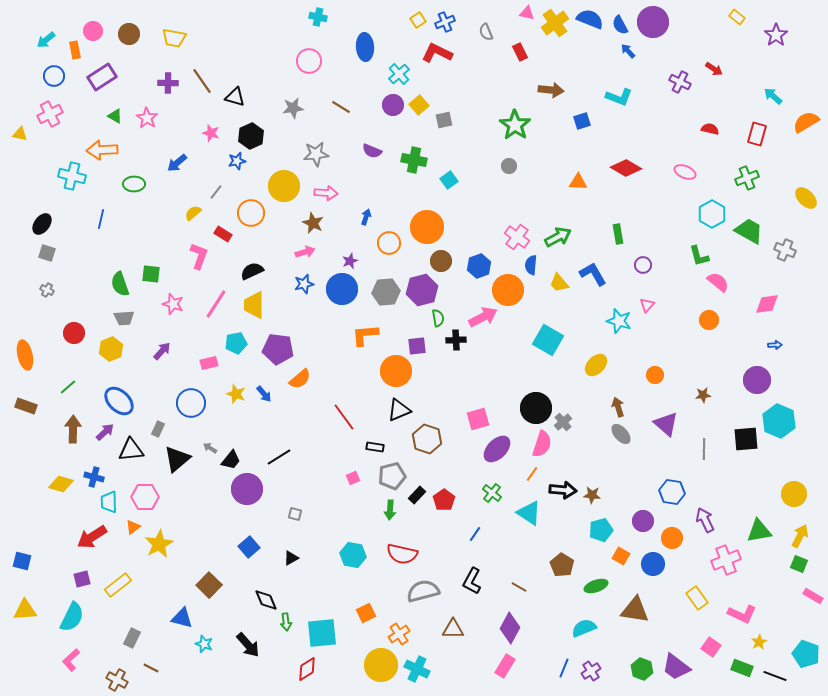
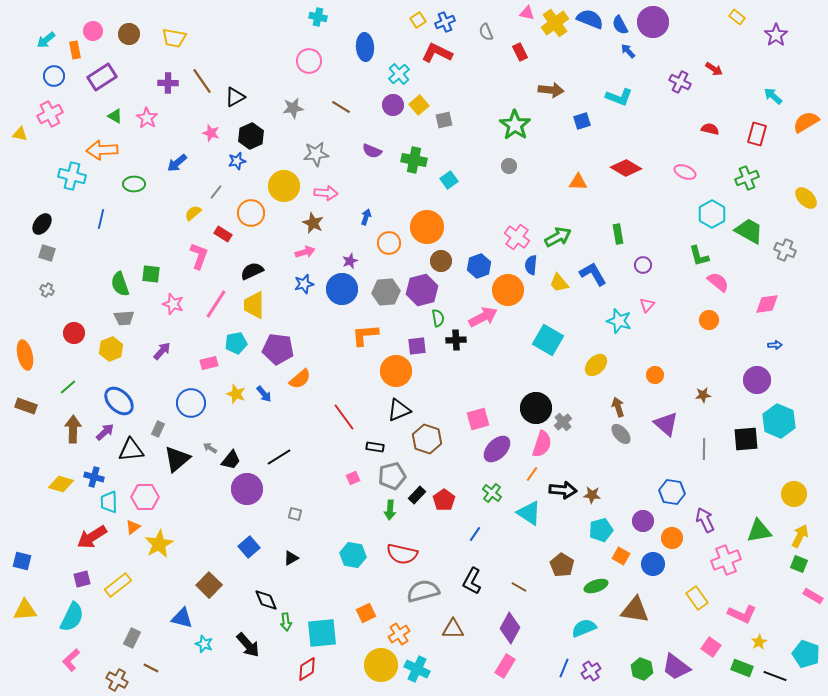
black triangle at (235, 97): rotated 45 degrees counterclockwise
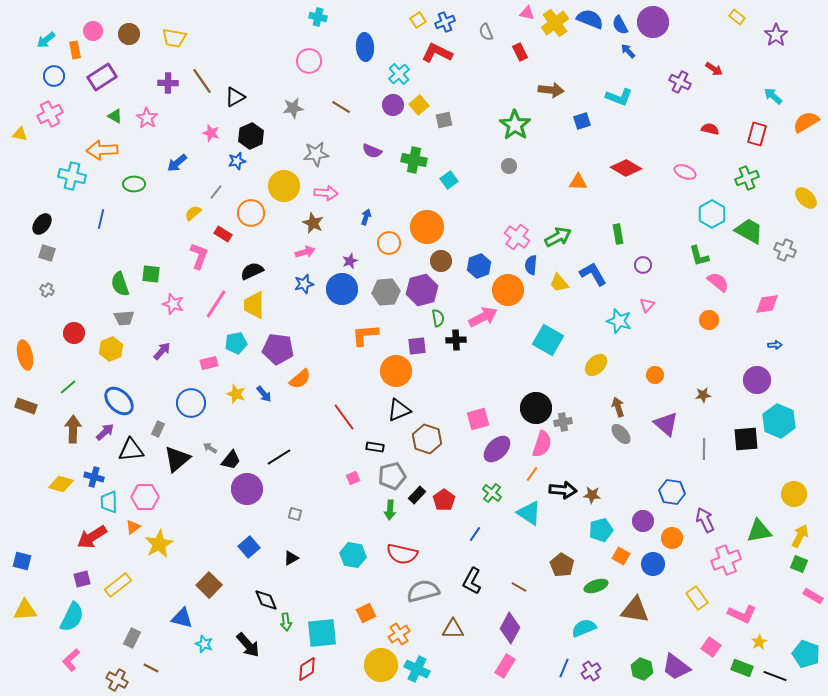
gray cross at (563, 422): rotated 30 degrees clockwise
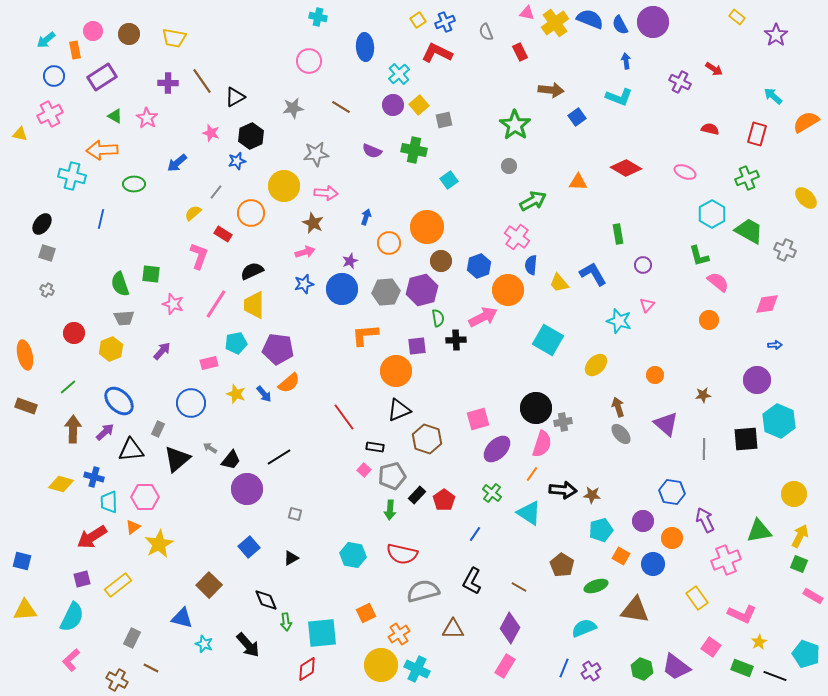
blue arrow at (628, 51): moved 2 px left, 10 px down; rotated 35 degrees clockwise
blue square at (582, 121): moved 5 px left, 4 px up; rotated 18 degrees counterclockwise
green cross at (414, 160): moved 10 px up
green arrow at (558, 237): moved 25 px left, 36 px up
orange semicircle at (300, 379): moved 11 px left, 4 px down
pink square at (353, 478): moved 11 px right, 8 px up; rotated 24 degrees counterclockwise
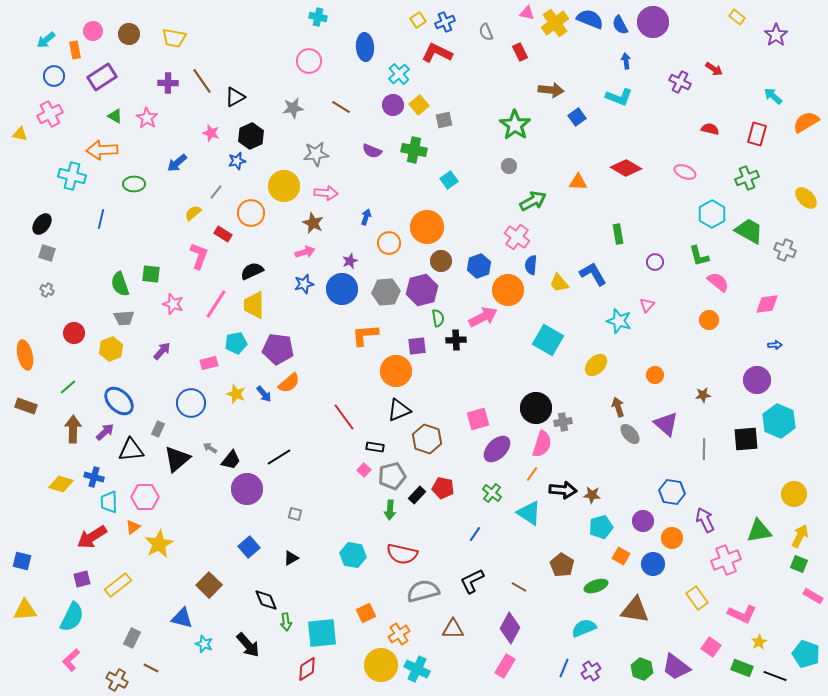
purple circle at (643, 265): moved 12 px right, 3 px up
gray ellipse at (621, 434): moved 9 px right
red pentagon at (444, 500): moved 1 px left, 12 px up; rotated 25 degrees counterclockwise
cyan pentagon at (601, 530): moved 3 px up
black L-shape at (472, 581): rotated 36 degrees clockwise
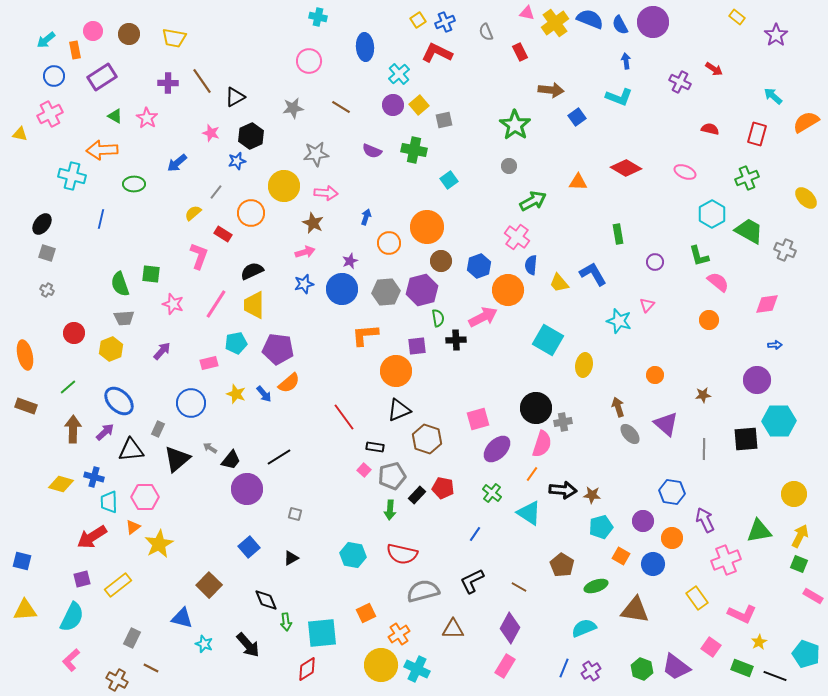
yellow ellipse at (596, 365): moved 12 px left; rotated 35 degrees counterclockwise
cyan hexagon at (779, 421): rotated 24 degrees counterclockwise
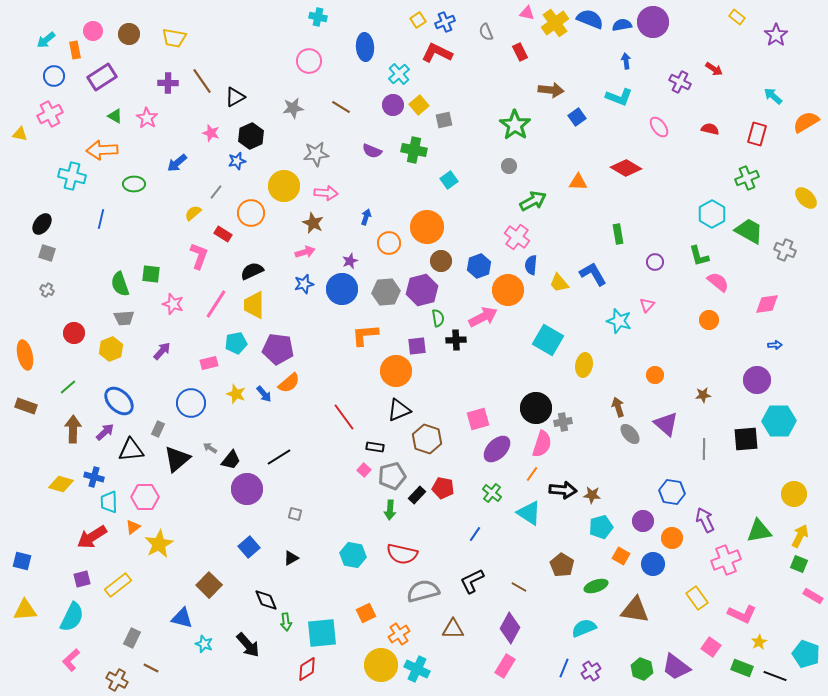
blue semicircle at (620, 25): moved 2 px right; rotated 108 degrees clockwise
pink ellipse at (685, 172): moved 26 px left, 45 px up; rotated 30 degrees clockwise
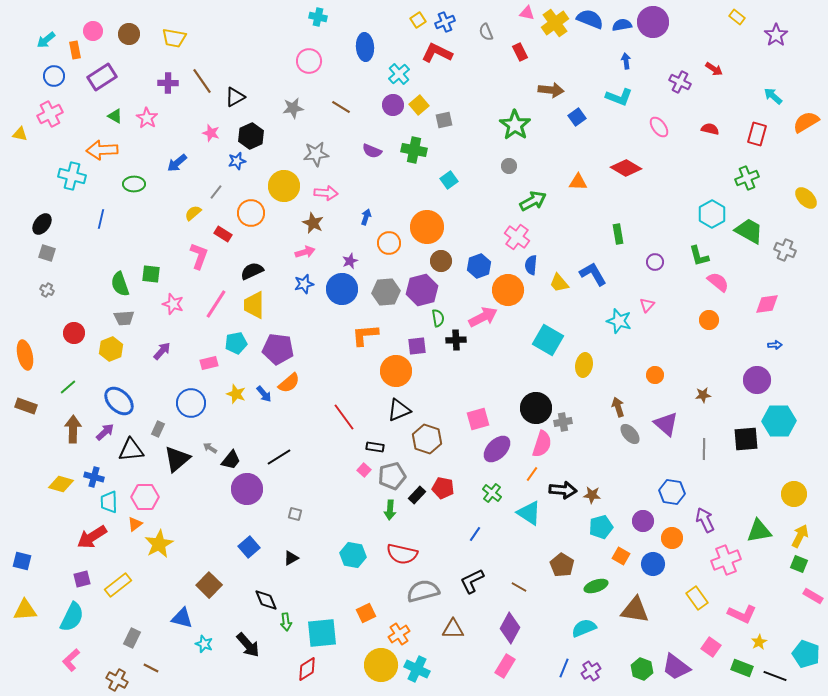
orange triangle at (133, 527): moved 2 px right, 3 px up
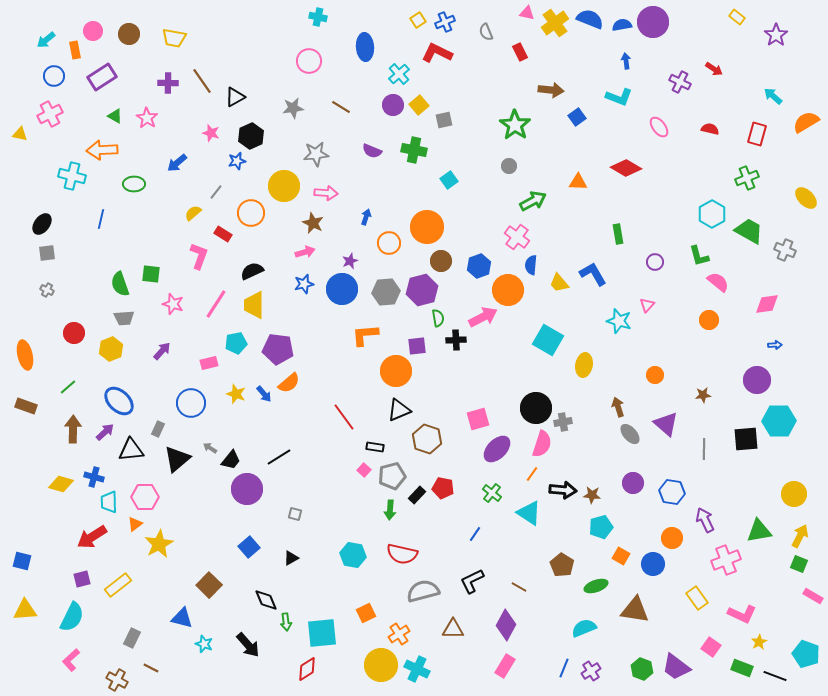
gray square at (47, 253): rotated 24 degrees counterclockwise
purple circle at (643, 521): moved 10 px left, 38 px up
purple diamond at (510, 628): moved 4 px left, 3 px up
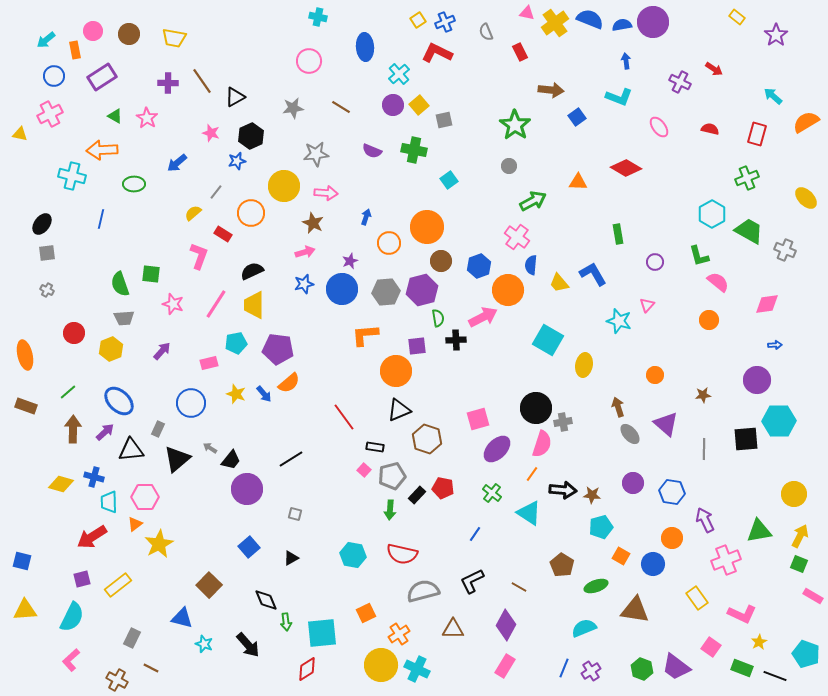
green line at (68, 387): moved 5 px down
black line at (279, 457): moved 12 px right, 2 px down
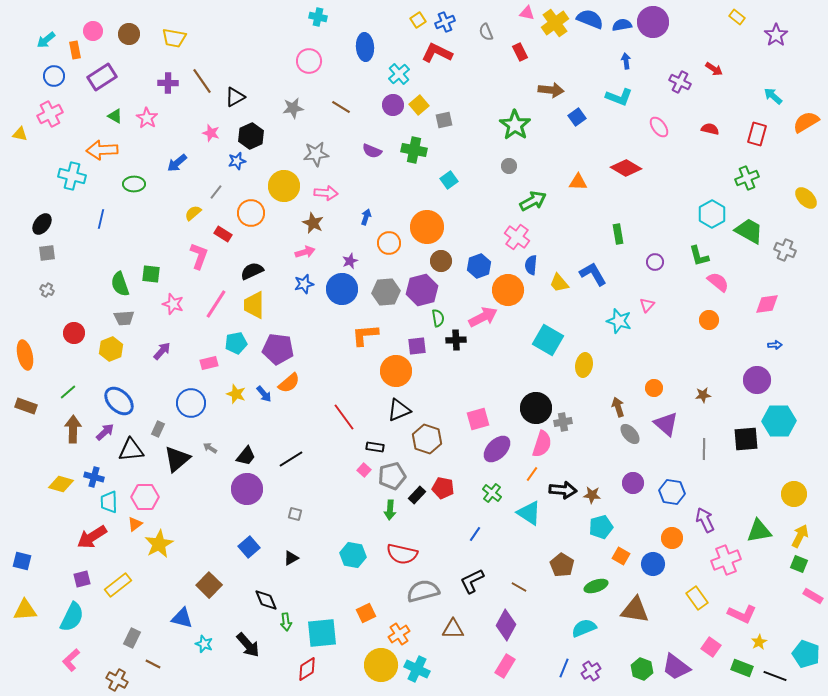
orange circle at (655, 375): moved 1 px left, 13 px down
black trapezoid at (231, 460): moved 15 px right, 4 px up
brown line at (151, 668): moved 2 px right, 4 px up
